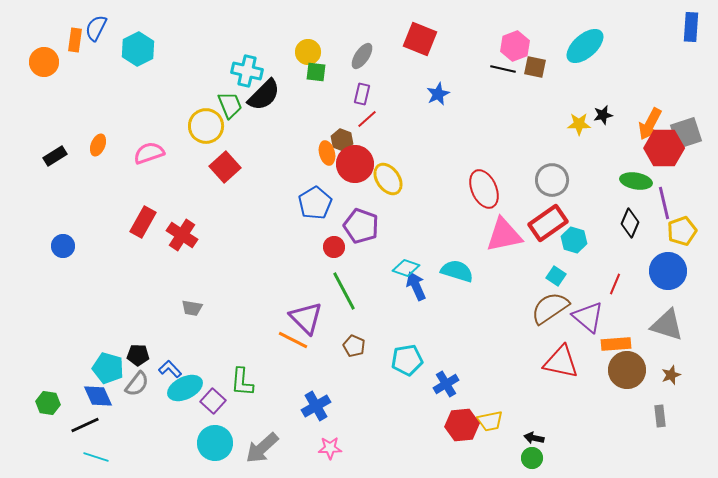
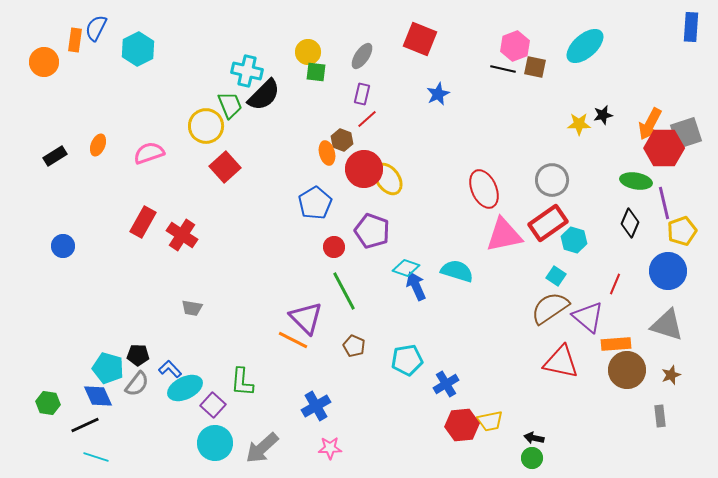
red circle at (355, 164): moved 9 px right, 5 px down
purple pentagon at (361, 226): moved 11 px right, 5 px down
purple square at (213, 401): moved 4 px down
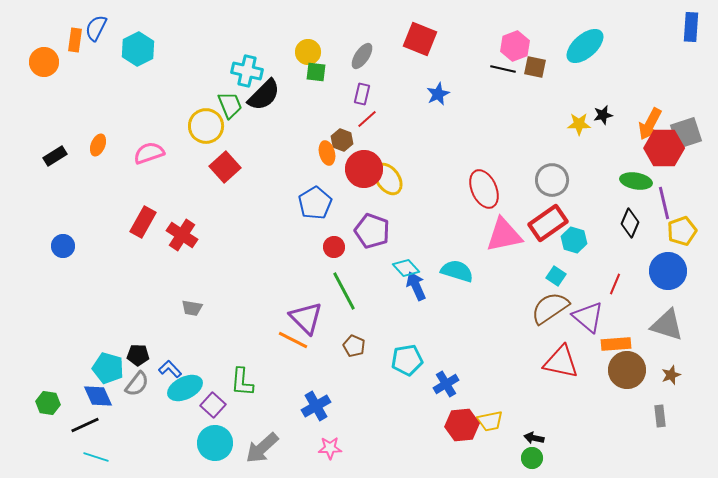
cyan diamond at (406, 268): rotated 28 degrees clockwise
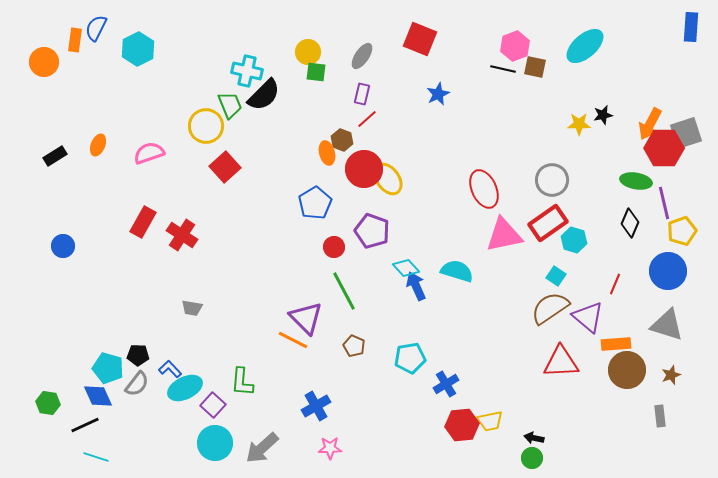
cyan pentagon at (407, 360): moved 3 px right, 2 px up
red triangle at (561, 362): rotated 15 degrees counterclockwise
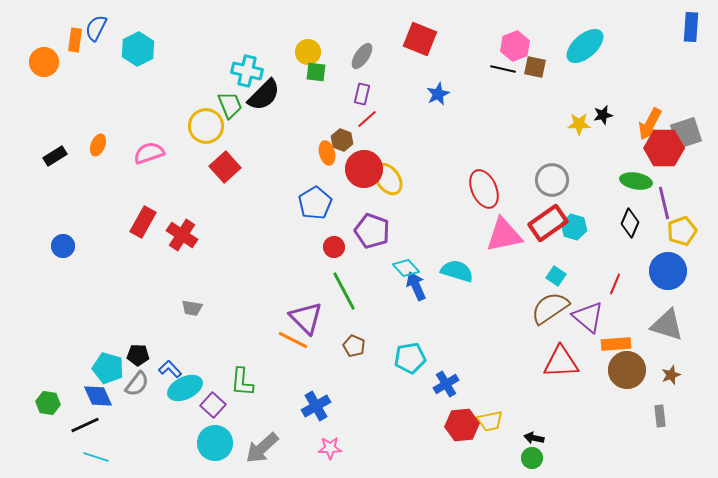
cyan hexagon at (574, 240): moved 13 px up
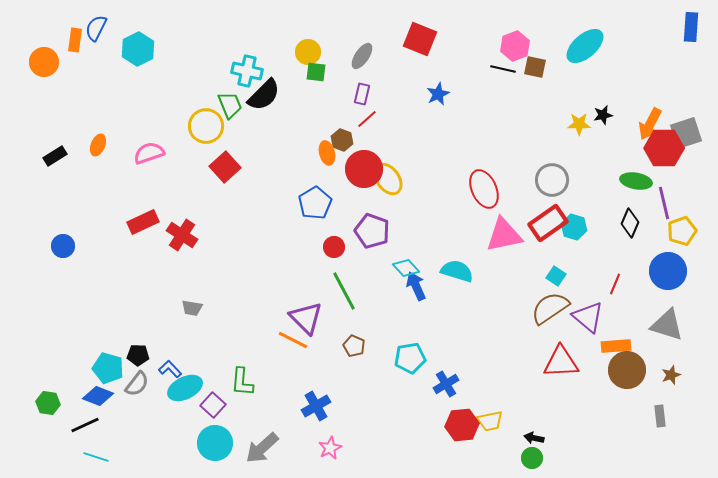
red rectangle at (143, 222): rotated 36 degrees clockwise
orange rectangle at (616, 344): moved 2 px down
blue diamond at (98, 396): rotated 44 degrees counterclockwise
pink star at (330, 448): rotated 25 degrees counterclockwise
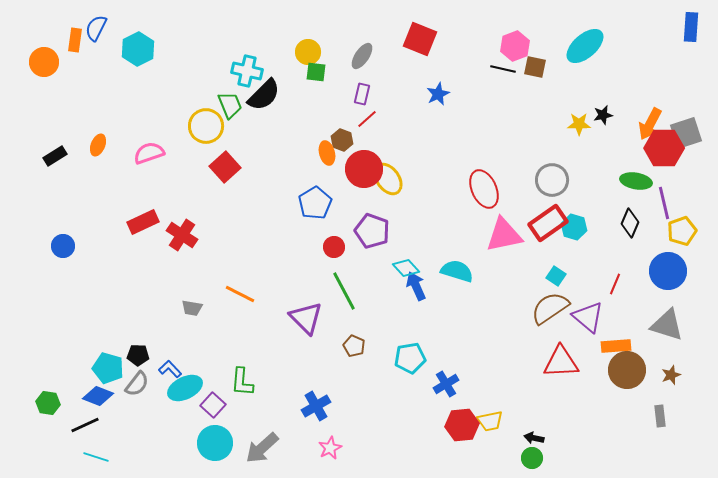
orange line at (293, 340): moved 53 px left, 46 px up
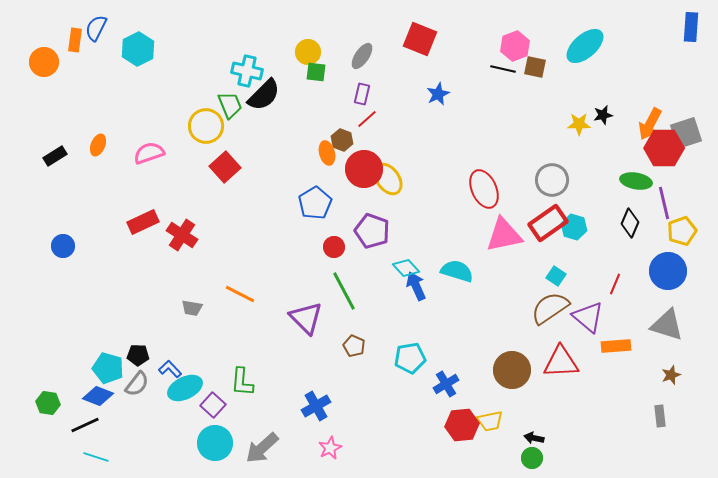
brown circle at (627, 370): moved 115 px left
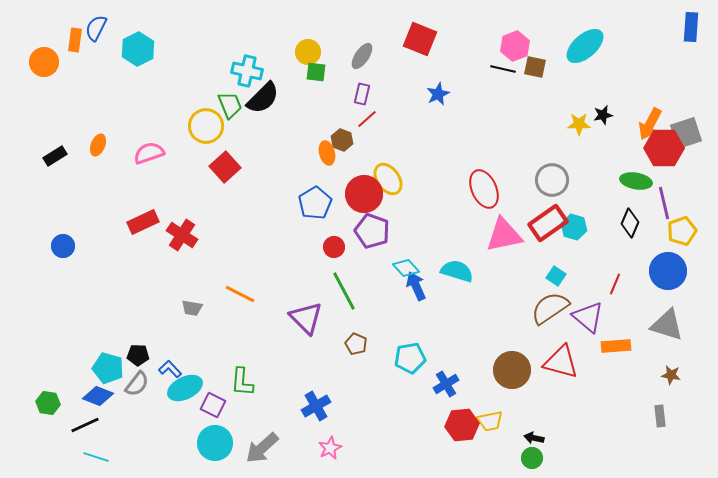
black semicircle at (264, 95): moved 1 px left, 3 px down
red circle at (364, 169): moved 25 px down
brown pentagon at (354, 346): moved 2 px right, 2 px up
red triangle at (561, 362): rotated 18 degrees clockwise
brown star at (671, 375): rotated 30 degrees clockwise
purple square at (213, 405): rotated 15 degrees counterclockwise
